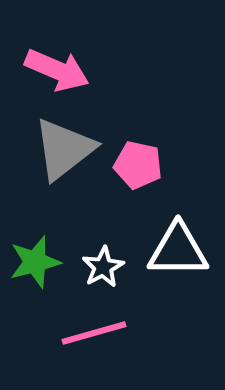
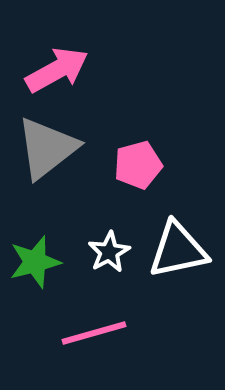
pink arrow: rotated 52 degrees counterclockwise
gray triangle: moved 17 px left, 1 px up
pink pentagon: rotated 27 degrees counterclockwise
white triangle: rotated 12 degrees counterclockwise
white star: moved 6 px right, 15 px up
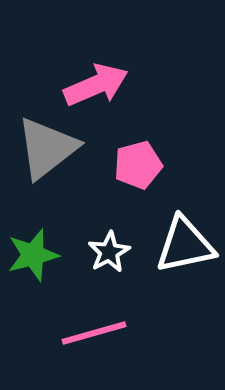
pink arrow: moved 39 px right, 15 px down; rotated 6 degrees clockwise
white triangle: moved 7 px right, 5 px up
green star: moved 2 px left, 7 px up
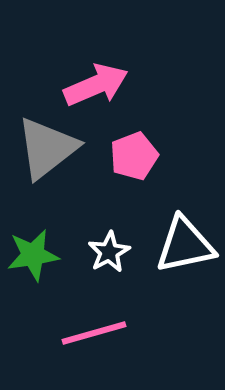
pink pentagon: moved 4 px left, 9 px up; rotated 6 degrees counterclockwise
green star: rotated 6 degrees clockwise
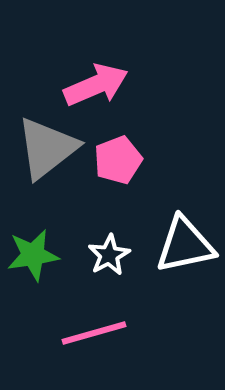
pink pentagon: moved 16 px left, 4 px down
white star: moved 3 px down
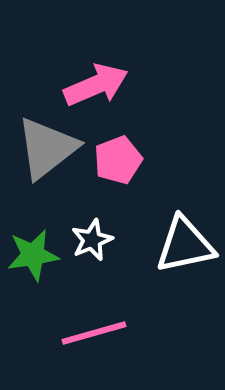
white star: moved 17 px left, 15 px up; rotated 6 degrees clockwise
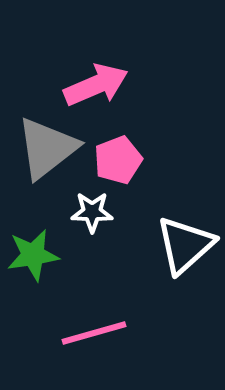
white star: moved 28 px up; rotated 24 degrees clockwise
white triangle: rotated 30 degrees counterclockwise
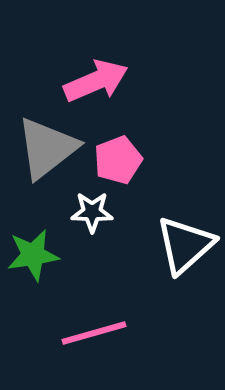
pink arrow: moved 4 px up
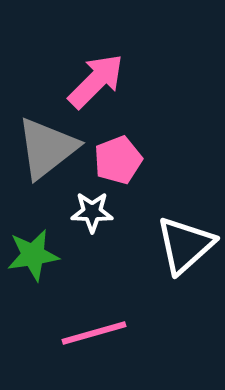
pink arrow: rotated 22 degrees counterclockwise
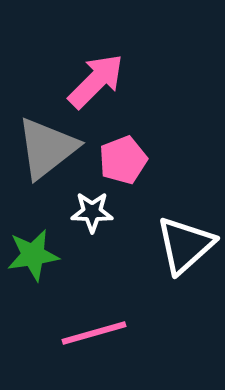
pink pentagon: moved 5 px right
